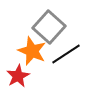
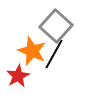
gray square: moved 7 px right, 1 px up
black line: moved 12 px left; rotated 28 degrees counterclockwise
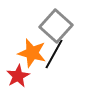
orange star: moved 2 px down; rotated 8 degrees counterclockwise
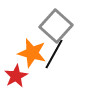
red star: moved 2 px left
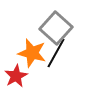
gray square: moved 2 px down
black line: moved 2 px right, 1 px up
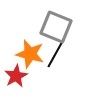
gray square: moved 1 px up; rotated 20 degrees counterclockwise
orange star: moved 2 px left, 1 px down
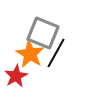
gray square: moved 13 px left, 6 px down
orange star: rotated 16 degrees clockwise
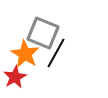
orange star: moved 5 px left
red star: moved 1 px left, 1 px down
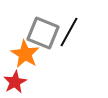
black line: moved 13 px right, 21 px up
red star: moved 5 px down
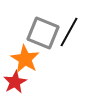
orange star: moved 5 px down
